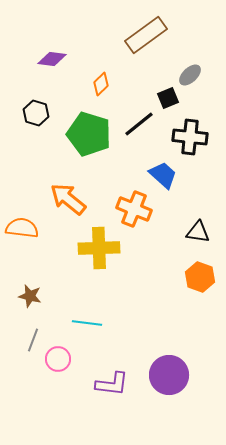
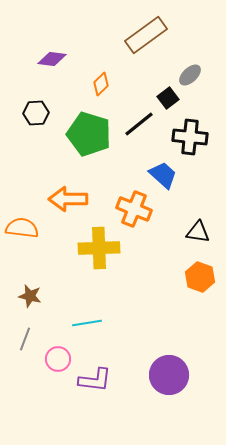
black square: rotated 15 degrees counterclockwise
black hexagon: rotated 20 degrees counterclockwise
orange arrow: rotated 39 degrees counterclockwise
cyan line: rotated 16 degrees counterclockwise
gray line: moved 8 px left, 1 px up
purple L-shape: moved 17 px left, 4 px up
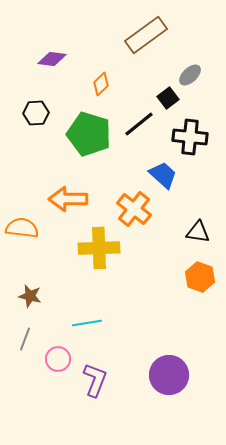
orange cross: rotated 16 degrees clockwise
purple L-shape: rotated 76 degrees counterclockwise
